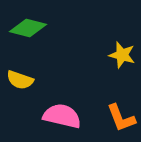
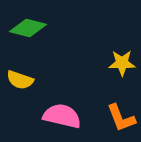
yellow star: moved 8 px down; rotated 16 degrees counterclockwise
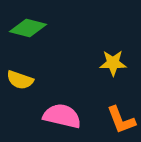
yellow star: moved 9 px left
orange L-shape: moved 2 px down
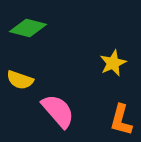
yellow star: rotated 24 degrees counterclockwise
pink semicircle: moved 4 px left, 5 px up; rotated 36 degrees clockwise
orange L-shape: rotated 36 degrees clockwise
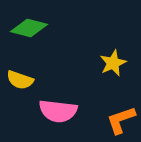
green diamond: moved 1 px right
pink semicircle: rotated 138 degrees clockwise
orange L-shape: rotated 56 degrees clockwise
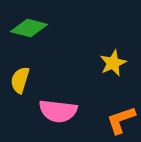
yellow semicircle: rotated 88 degrees clockwise
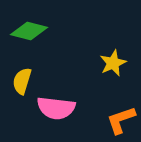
green diamond: moved 3 px down
yellow semicircle: moved 2 px right, 1 px down
pink semicircle: moved 2 px left, 3 px up
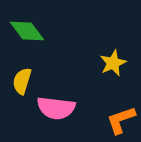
green diamond: moved 2 px left; rotated 39 degrees clockwise
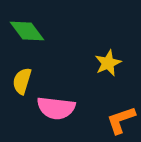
yellow star: moved 5 px left
